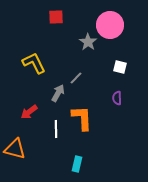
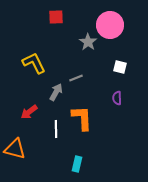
gray line: rotated 24 degrees clockwise
gray arrow: moved 2 px left, 1 px up
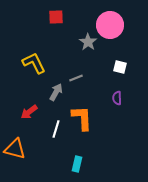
white line: rotated 18 degrees clockwise
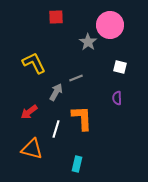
orange triangle: moved 17 px right
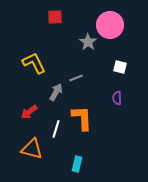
red square: moved 1 px left
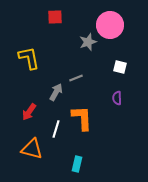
gray star: rotated 18 degrees clockwise
yellow L-shape: moved 5 px left, 5 px up; rotated 15 degrees clockwise
red arrow: rotated 18 degrees counterclockwise
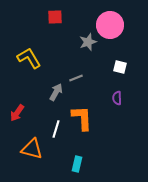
yellow L-shape: rotated 20 degrees counterclockwise
red arrow: moved 12 px left, 1 px down
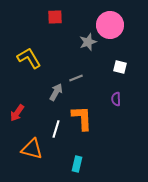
purple semicircle: moved 1 px left, 1 px down
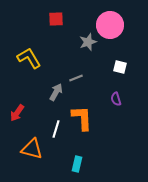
red square: moved 1 px right, 2 px down
purple semicircle: rotated 16 degrees counterclockwise
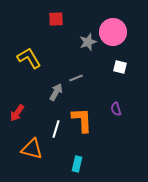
pink circle: moved 3 px right, 7 px down
purple semicircle: moved 10 px down
orange L-shape: moved 2 px down
